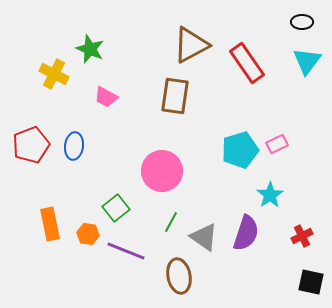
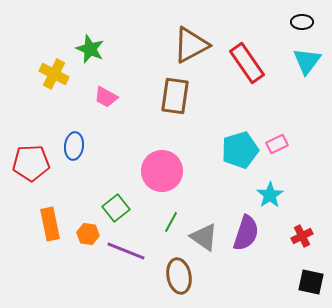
red pentagon: moved 18 px down; rotated 18 degrees clockwise
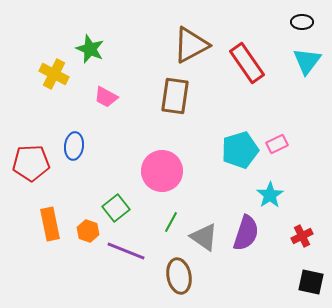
orange hexagon: moved 3 px up; rotated 10 degrees clockwise
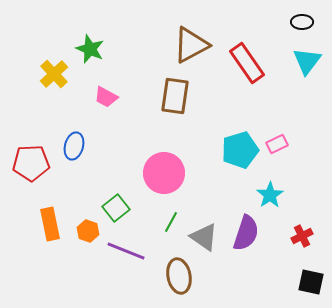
yellow cross: rotated 20 degrees clockwise
blue ellipse: rotated 8 degrees clockwise
pink circle: moved 2 px right, 2 px down
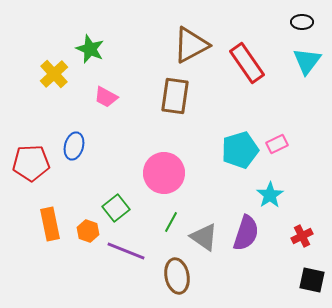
brown ellipse: moved 2 px left
black square: moved 1 px right, 2 px up
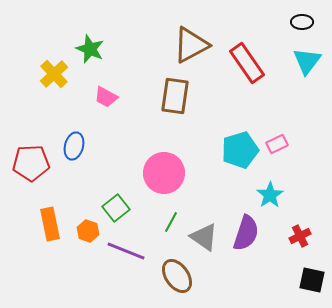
red cross: moved 2 px left
brown ellipse: rotated 24 degrees counterclockwise
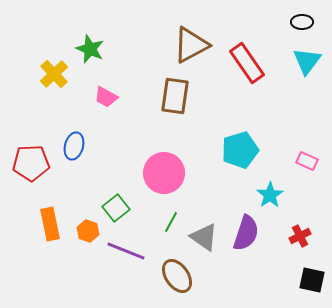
pink rectangle: moved 30 px right, 17 px down; rotated 50 degrees clockwise
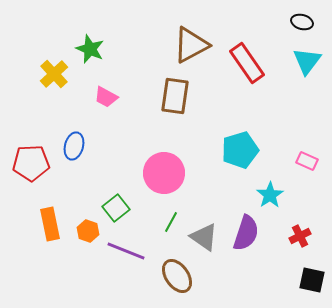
black ellipse: rotated 15 degrees clockwise
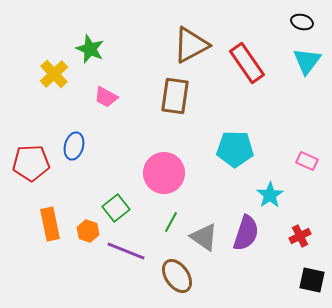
cyan pentagon: moved 5 px left, 1 px up; rotated 18 degrees clockwise
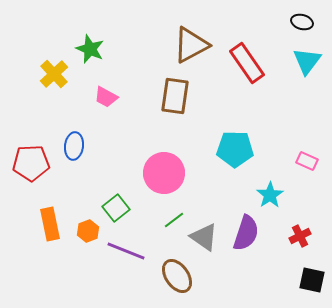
blue ellipse: rotated 8 degrees counterclockwise
green line: moved 3 px right, 2 px up; rotated 25 degrees clockwise
orange hexagon: rotated 20 degrees clockwise
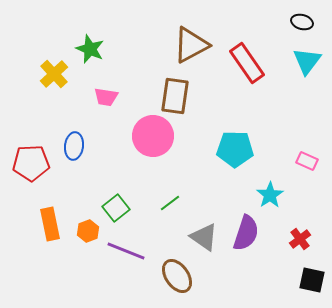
pink trapezoid: rotated 20 degrees counterclockwise
pink circle: moved 11 px left, 37 px up
green line: moved 4 px left, 17 px up
red cross: moved 3 px down; rotated 10 degrees counterclockwise
